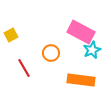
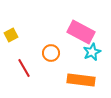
cyan star: moved 2 px down
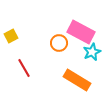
yellow square: moved 1 px down
orange circle: moved 8 px right, 10 px up
orange rectangle: moved 4 px left; rotated 24 degrees clockwise
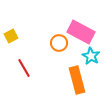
cyan star: moved 1 px left, 4 px down; rotated 18 degrees counterclockwise
orange rectangle: rotated 44 degrees clockwise
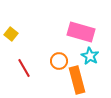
pink rectangle: rotated 12 degrees counterclockwise
yellow square: moved 2 px up; rotated 24 degrees counterclockwise
orange circle: moved 18 px down
cyan star: moved 1 px left
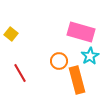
cyan star: rotated 12 degrees clockwise
red line: moved 4 px left, 5 px down
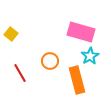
orange circle: moved 9 px left
